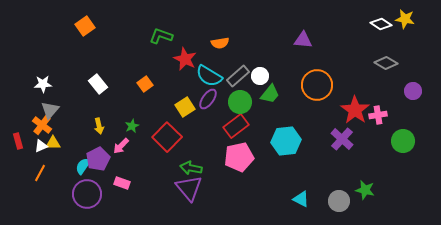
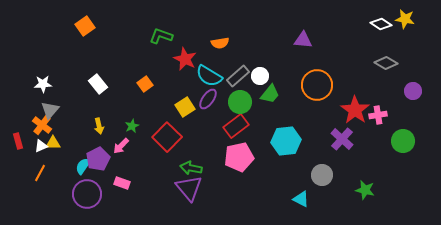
gray circle at (339, 201): moved 17 px left, 26 px up
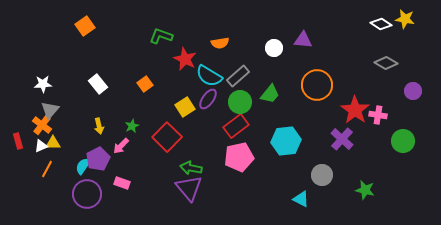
white circle at (260, 76): moved 14 px right, 28 px up
pink cross at (378, 115): rotated 18 degrees clockwise
orange line at (40, 173): moved 7 px right, 4 px up
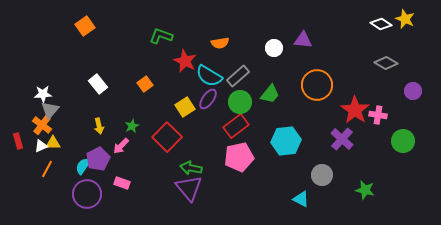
yellow star at (405, 19): rotated 12 degrees clockwise
red star at (185, 59): moved 2 px down
white star at (43, 84): moved 10 px down
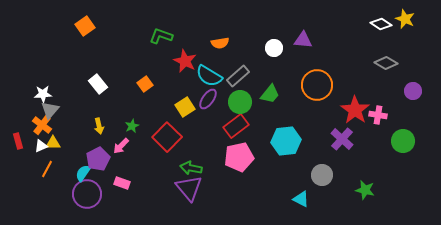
cyan semicircle at (83, 166): moved 7 px down
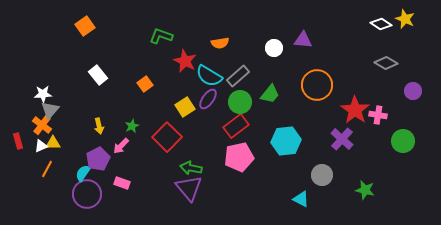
white rectangle at (98, 84): moved 9 px up
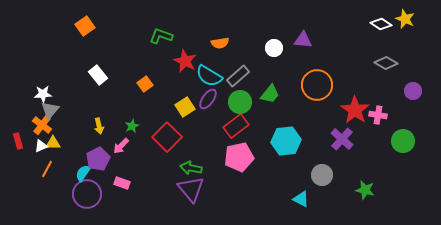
purple triangle at (189, 188): moved 2 px right, 1 px down
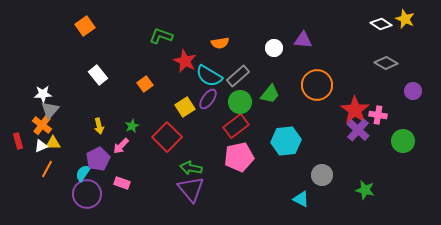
purple cross at (342, 139): moved 16 px right, 9 px up
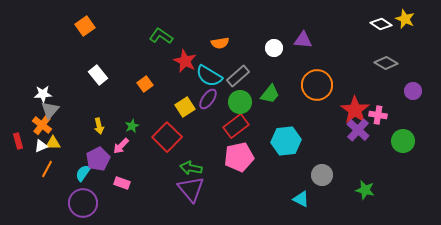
green L-shape at (161, 36): rotated 15 degrees clockwise
purple circle at (87, 194): moved 4 px left, 9 px down
